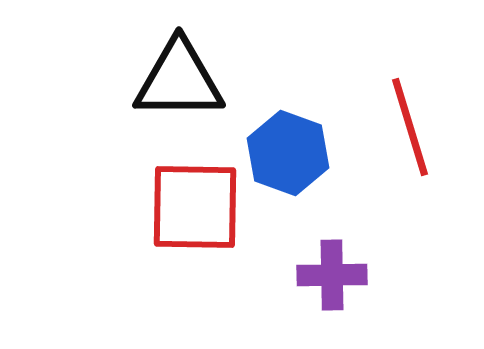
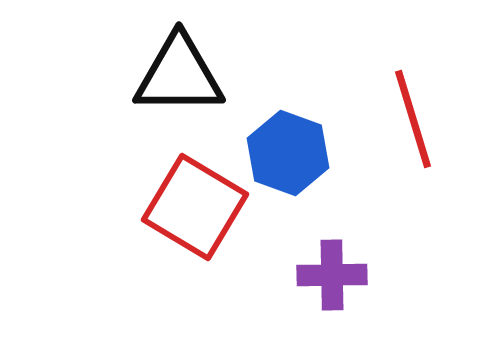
black triangle: moved 5 px up
red line: moved 3 px right, 8 px up
red square: rotated 30 degrees clockwise
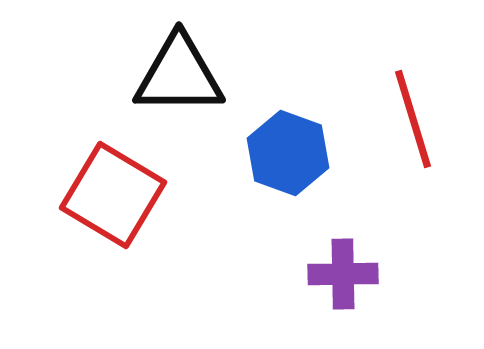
red square: moved 82 px left, 12 px up
purple cross: moved 11 px right, 1 px up
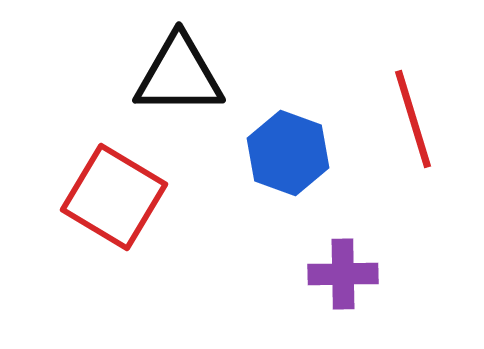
red square: moved 1 px right, 2 px down
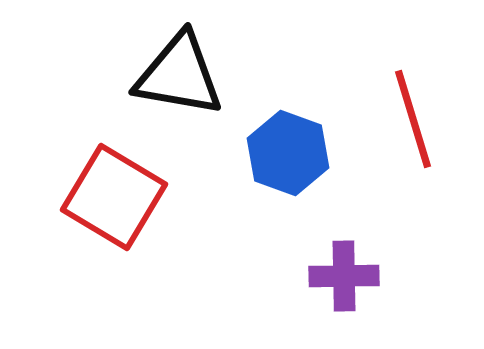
black triangle: rotated 10 degrees clockwise
purple cross: moved 1 px right, 2 px down
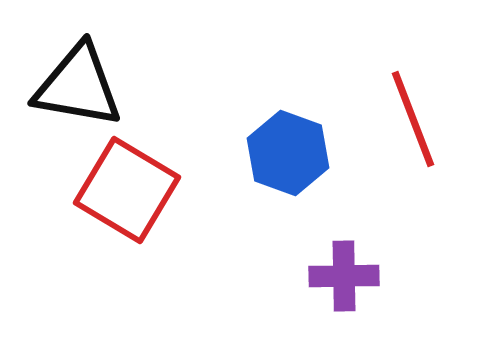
black triangle: moved 101 px left, 11 px down
red line: rotated 4 degrees counterclockwise
red square: moved 13 px right, 7 px up
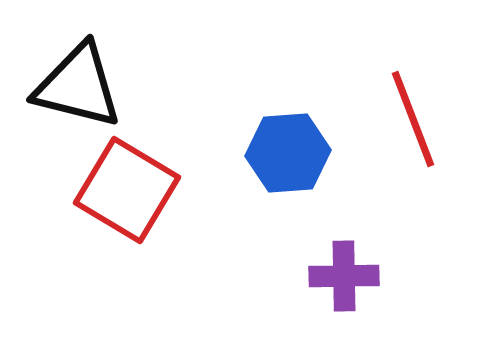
black triangle: rotated 4 degrees clockwise
blue hexagon: rotated 24 degrees counterclockwise
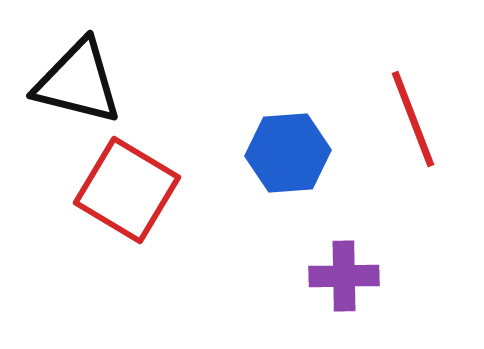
black triangle: moved 4 px up
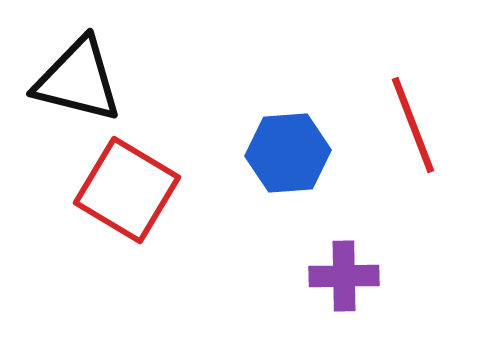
black triangle: moved 2 px up
red line: moved 6 px down
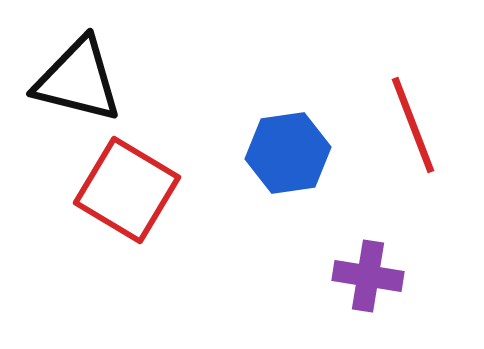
blue hexagon: rotated 4 degrees counterclockwise
purple cross: moved 24 px right; rotated 10 degrees clockwise
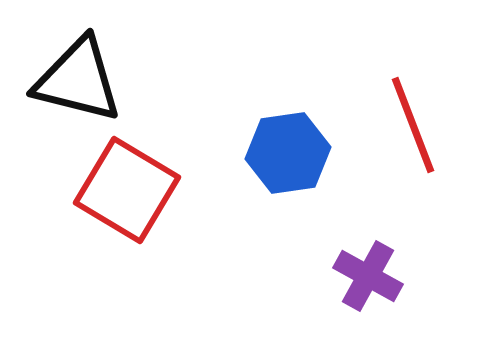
purple cross: rotated 20 degrees clockwise
